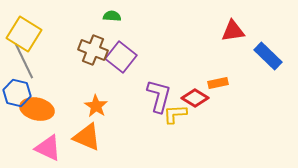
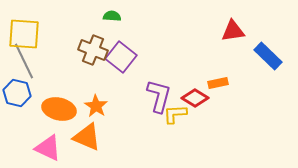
yellow square: rotated 28 degrees counterclockwise
orange ellipse: moved 22 px right
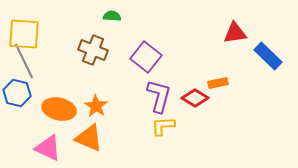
red triangle: moved 2 px right, 2 px down
purple square: moved 25 px right
yellow L-shape: moved 12 px left, 12 px down
orange triangle: moved 2 px right, 1 px down
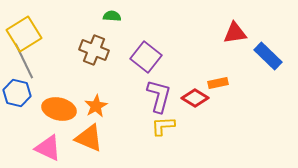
yellow square: rotated 36 degrees counterclockwise
brown cross: moved 1 px right
orange star: rotated 10 degrees clockwise
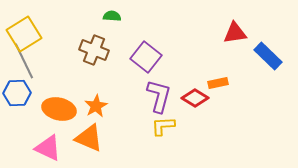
blue hexagon: rotated 16 degrees counterclockwise
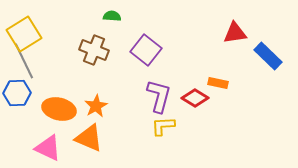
purple square: moved 7 px up
orange rectangle: rotated 24 degrees clockwise
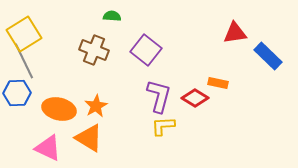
orange triangle: rotated 8 degrees clockwise
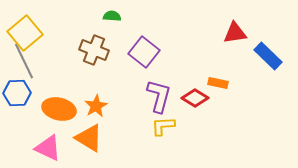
yellow square: moved 1 px right, 1 px up; rotated 8 degrees counterclockwise
purple square: moved 2 px left, 2 px down
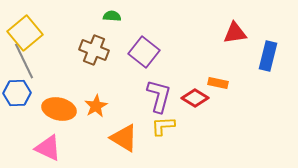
blue rectangle: rotated 60 degrees clockwise
orange triangle: moved 35 px right
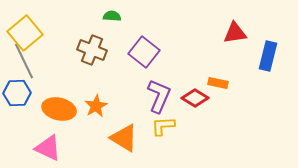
brown cross: moved 2 px left
purple L-shape: rotated 8 degrees clockwise
